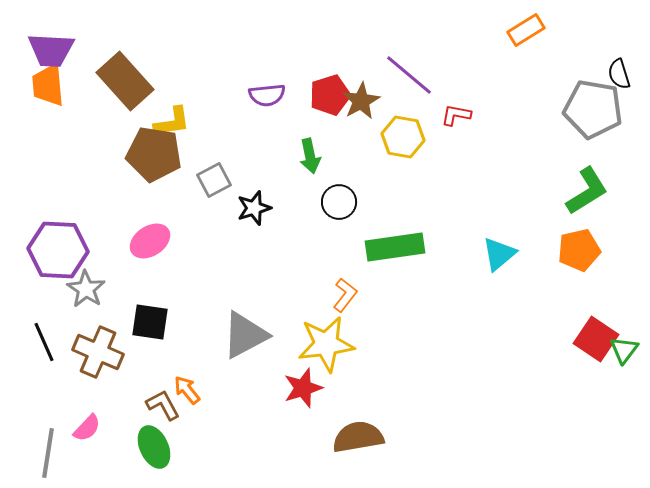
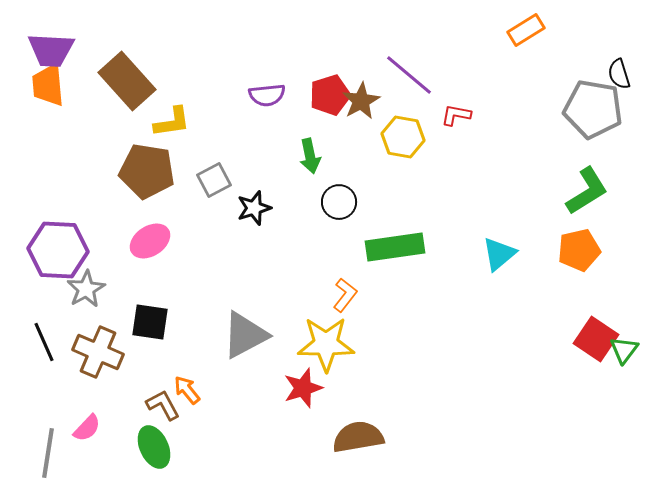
brown rectangle: moved 2 px right
brown pentagon: moved 7 px left, 17 px down
gray star: rotated 9 degrees clockwise
yellow star: rotated 8 degrees clockwise
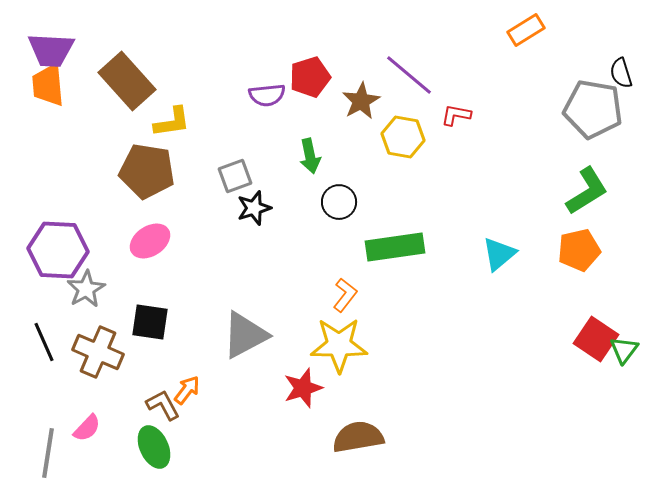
black semicircle: moved 2 px right, 1 px up
red pentagon: moved 20 px left, 18 px up
gray square: moved 21 px right, 4 px up; rotated 8 degrees clockwise
yellow star: moved 13 px right, 1 px down
orange arrow: rotated 76 degrees clockwise
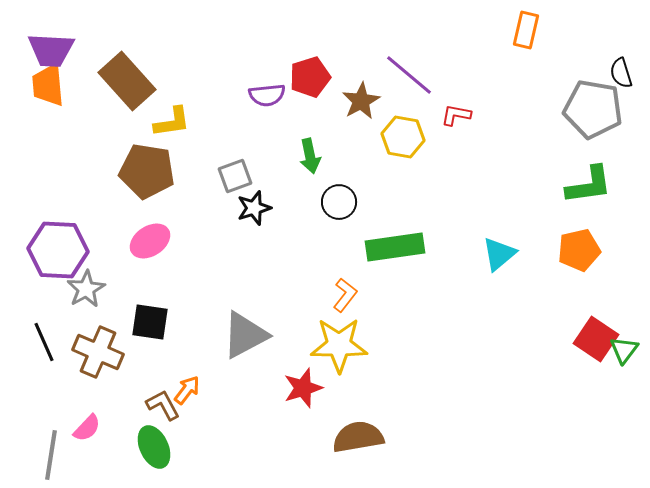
orange rectangle: rotated 45 degrees counterclockwise
green L-shape: moved 2 px right, 6 px up; rotated 24 degrees clockwise
gray line: moved 3 px right, 2 px down
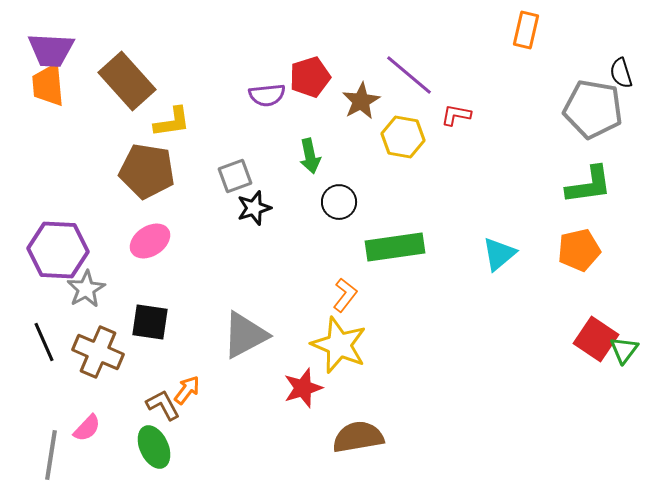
yellow star: rotated 22 degrees clockwise
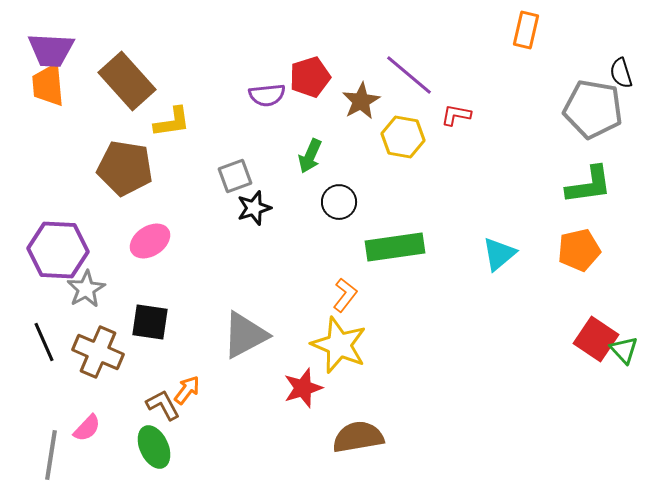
green arrow: rotated 36 degrees clockwise
brown pentagon: moved 22 px left, 3 px up
green triangle: rotated 20 degrees counterclockwise
